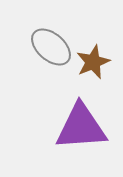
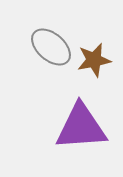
brown star: moved 1 px right, 2 px up; rotated 12 degrees clockwise
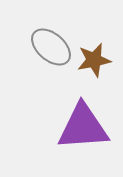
purple triangle: moved 2 px right
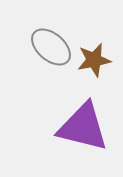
purple triangle: rotated 18 degrees clockwise
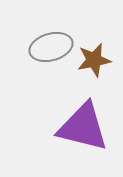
gray ellipse: rotated 57 degrees counterclockwise
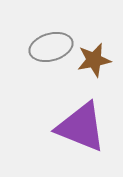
purple triangle: moved 2 px left; rotated 8 degrees clockwise
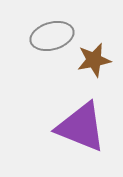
gray ellipse: moved 1 px right, 11 px up
